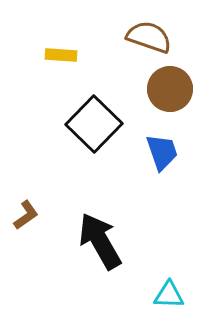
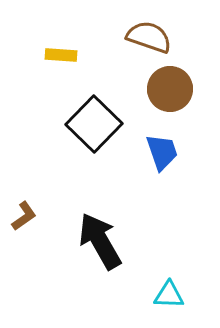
brown L-shape: moved 2 px left, 1 px down
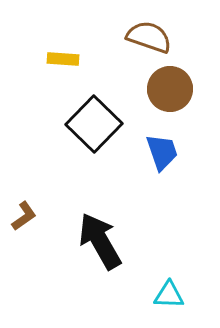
yellow rectangle: moved 2 px right, 4 px down
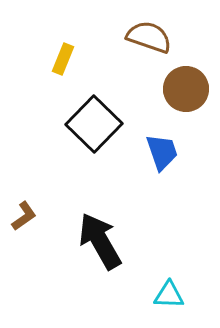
yellow rectangle: rotated 72 degrees counterclockwise
brown circle: moved 16 px right
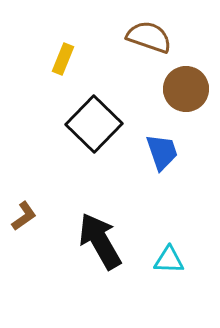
cyan triangle: moved 35 px up
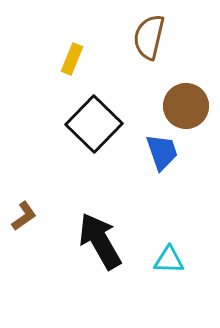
brown semicircle: rotated 96 degrees counterclockwise
yellow rectangle: moved 9 px right
brown circle: moved 17 px down
